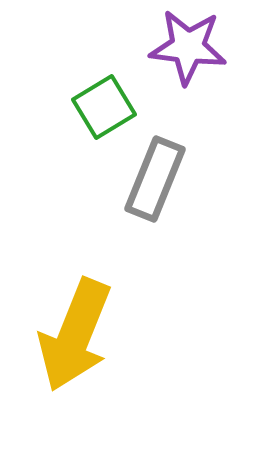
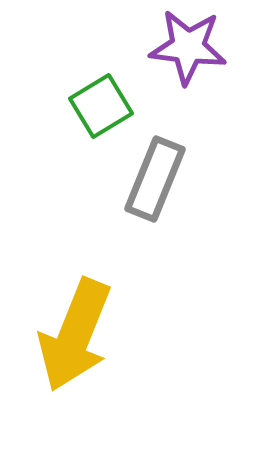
green square: moved 3 px left, 1 px up
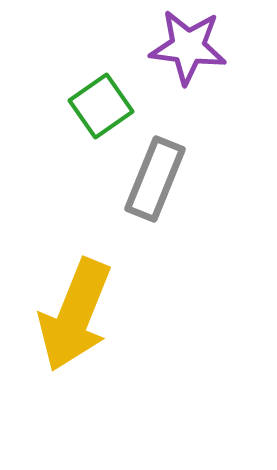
green square: rotated 4 degrees counterclockwise
yellow arrow: moved 20 px up
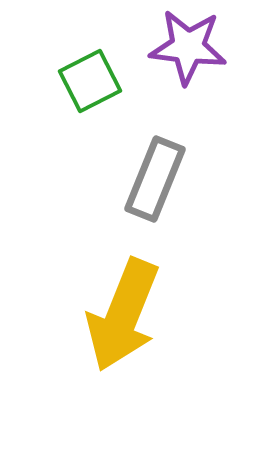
green square: moved 11 px left, 25 px up; rotated 8 degrees clockwise
yellow arrow: moved 48 px right
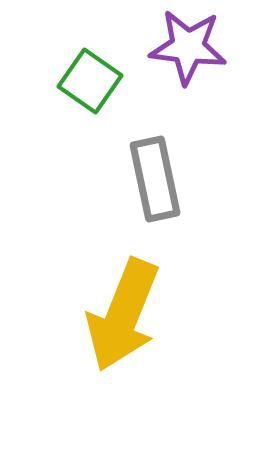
green square: rotated 28 degrees counterclockwise
gray rectangle: rotated 34 degrees counterclockwise
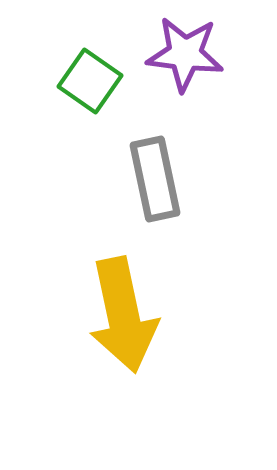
purple star: moved 3 px left, 7 px down
yellow arrow: rotated 34 degrees counterclockwise
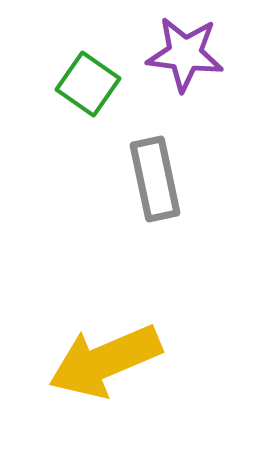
green square: moved 2 px left, 3 px down
yellow arrow: moved 18 px left, 46 px down; rotated 79 degrees clockwise
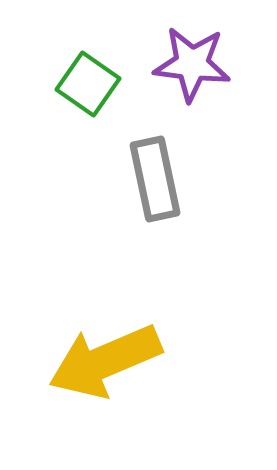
purple star: moved 7 px right, 10 px down
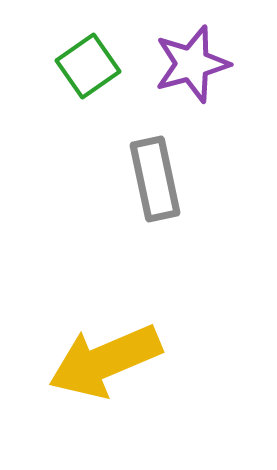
purple star: rotated 22 degrees counterclockwise
green square: moved 18 px up; rotated 20 degrees clockwise
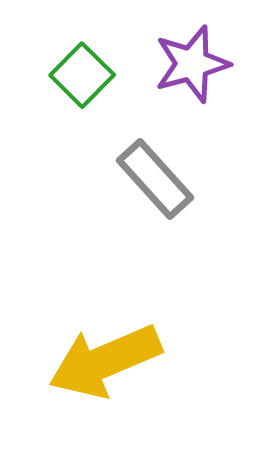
green square: moved 6 px left, 9 px down; rotated 10 degrees counterclockwise
gray rectangle: rotated 30 degrees counterclockwise
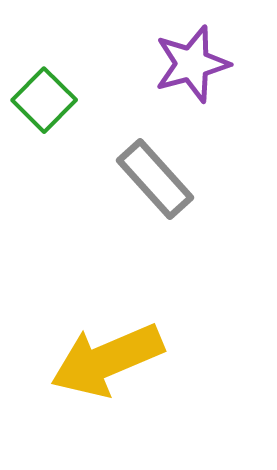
green square: moved 38 px left, 25 px down
yellow arrow: moved 2 px right, 1 px up
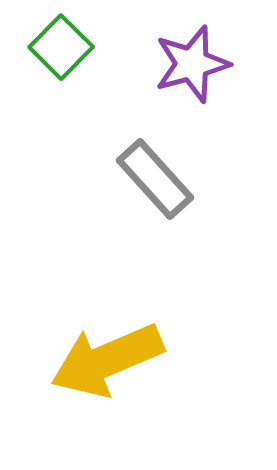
green square: moved 17 px right, 53 px up
